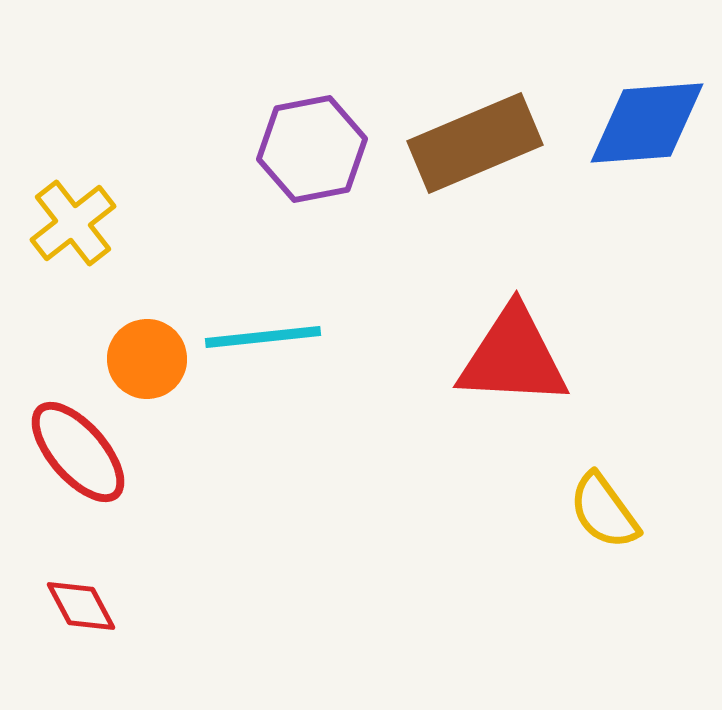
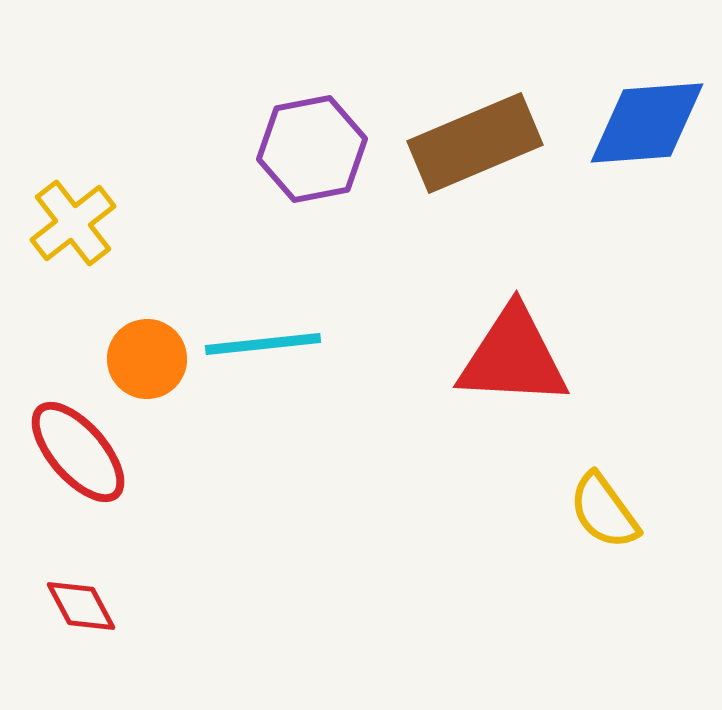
cyan line: moved 7 px down
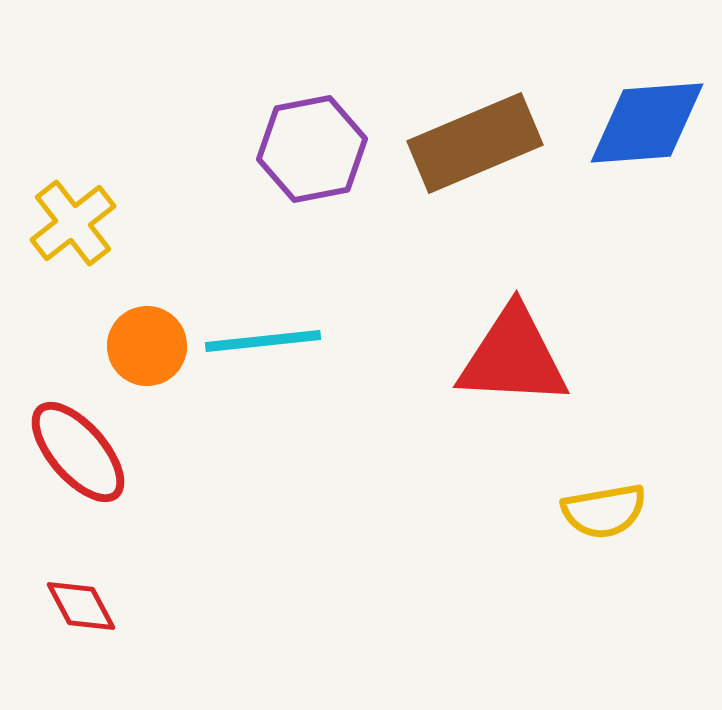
cyan line: moved 3 px up
orange circle: moved 13 px up
yellow semicircle: rotated 64 degrees counterclockwise
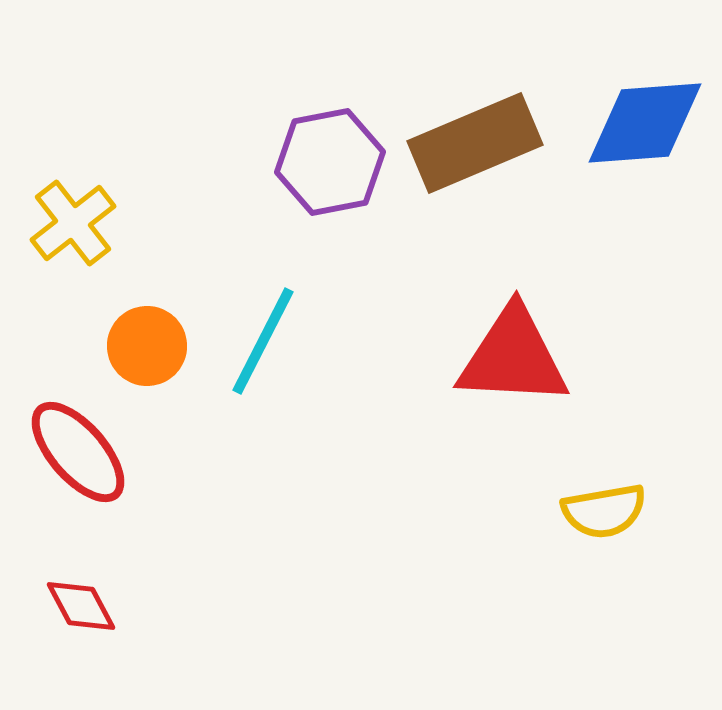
blue diamond: moved 2 px left
purple hexagon: moved 18 px right, 13 px down
cyan line: rotated 57 degrees counterclockwise
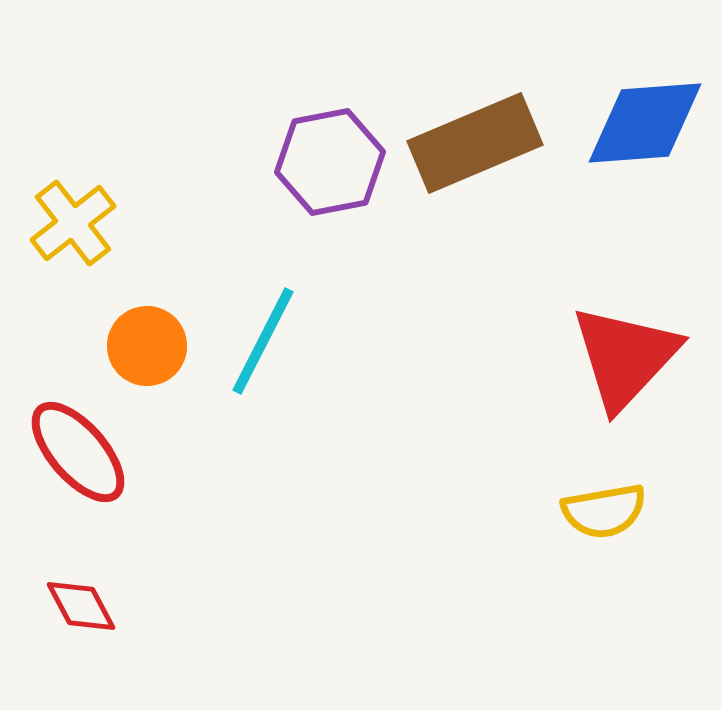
red triangle: moved 112 px right; rotated 50 degrees counterclockwise
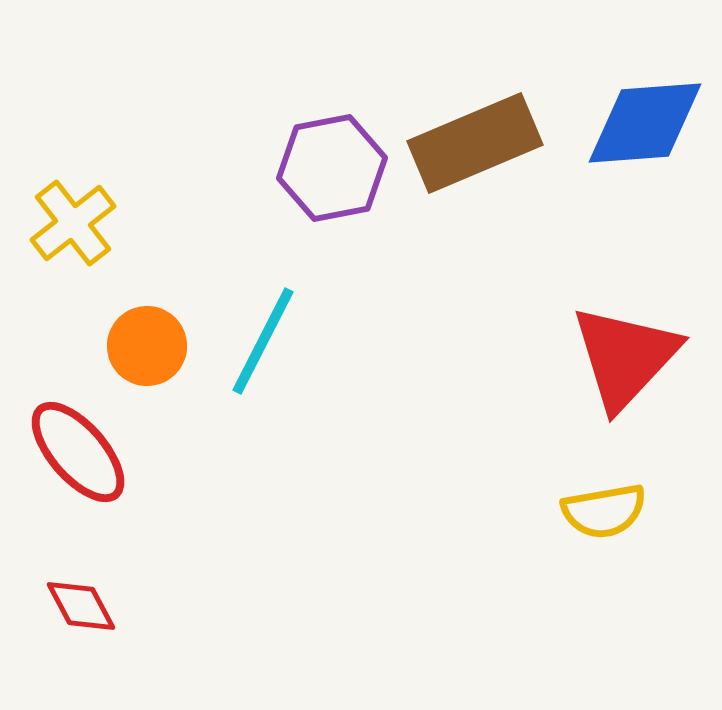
purple hexagon: moved 2 px right, 6 px down
